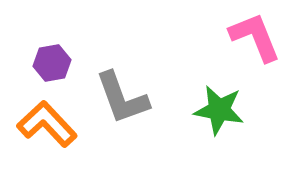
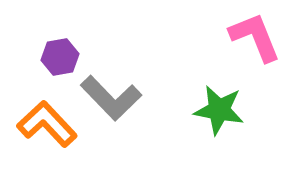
purple hexagon: moved 8 px right, 6 px up
gray L-shape: moved 11 px left; rotated 24 degrees counterclockwise
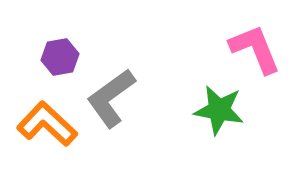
pink L-shape: moved 12 px down
gray L-shape: rotated 98 degrees clockwise
orange L-shape: rotated 4 degrees counterclockwise
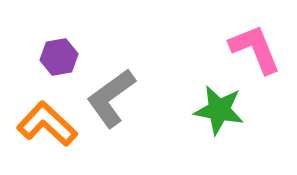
purple hexagon: moved 1 px left
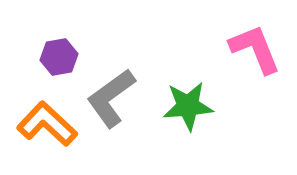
green star: moved 31 px left, 4 px up; rotated 15 degrees counterclockwise
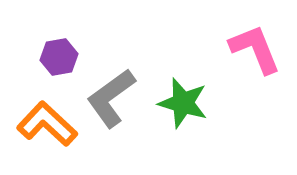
green star: moved 5 px left, 3 px up; rotated 21 degrees clockwise
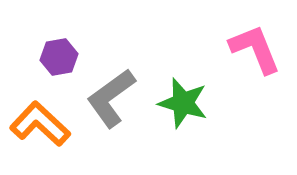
orange L-shape: moved 7 px left
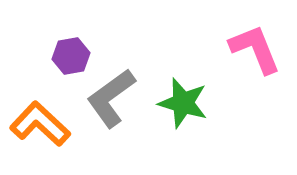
purple hexagon: moved 12 px right, 1 px up
